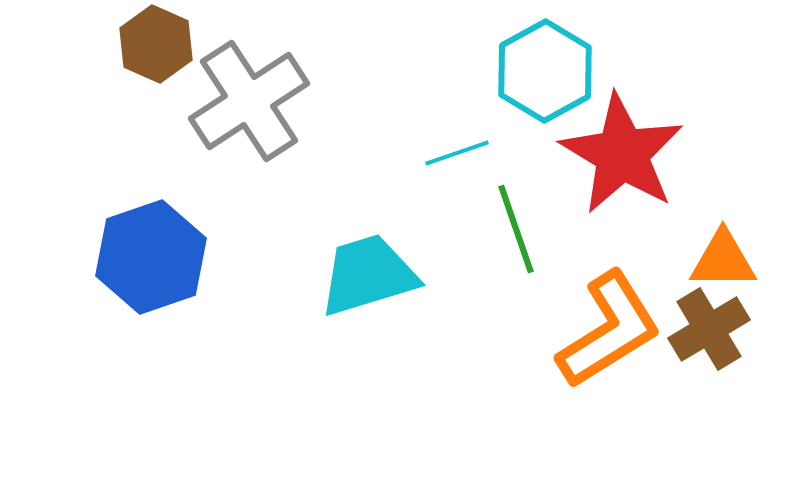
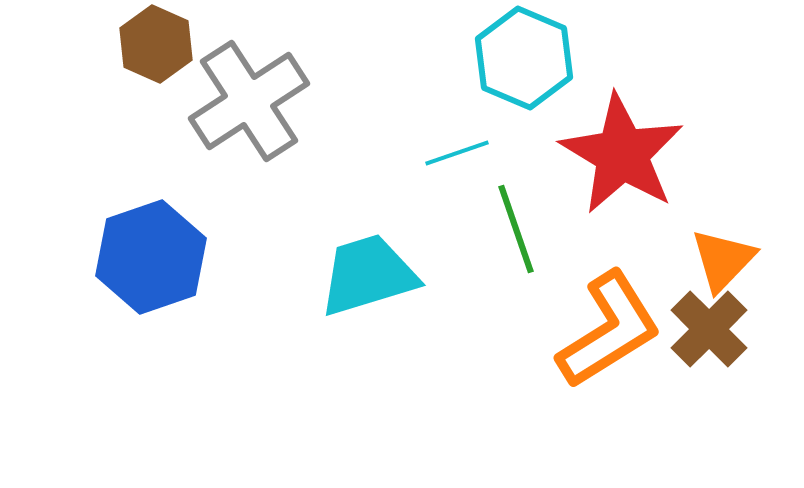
cyan hexagon: moved 21 px left, 13 px up; rotated 8 degrees counterclockwise
orange triangle: rotated 46 degrees counterclockwise
brown cross: rotated 14 degrees counterclockwise
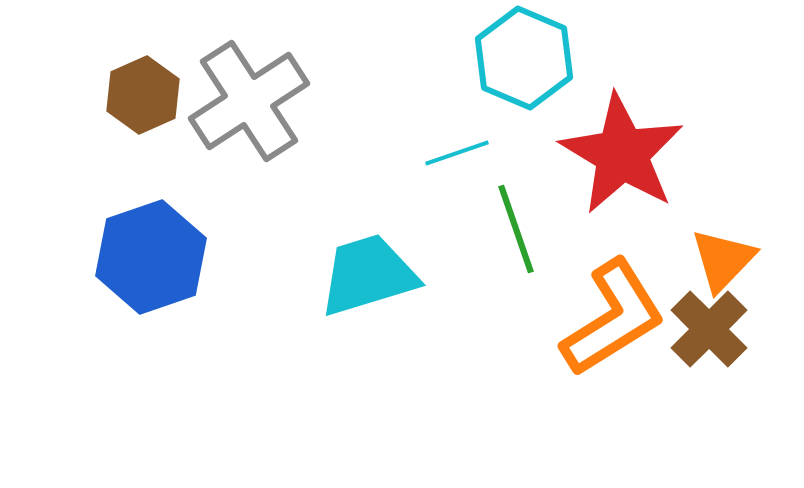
brown hexagon: moved 13 px left, 51 px down; rotated 12 degrees clockwise
orange L-shape: moved 4 px right, 12 px up
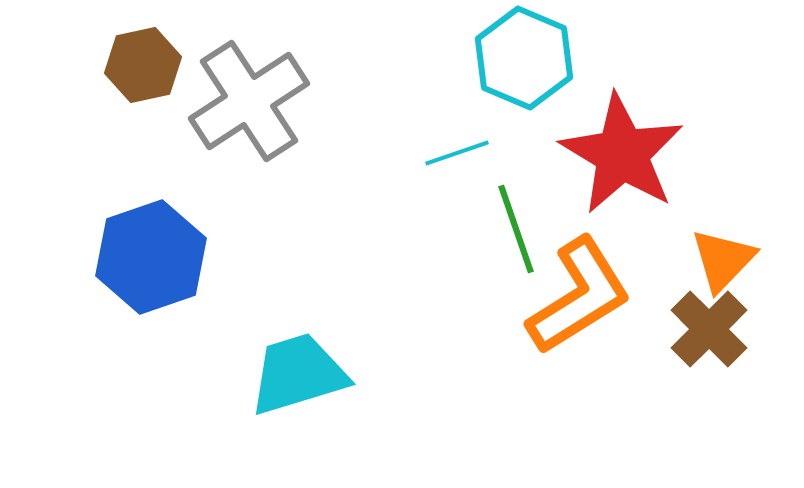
brown hexagon: moved 30 px up; rotated 12 degrees clockwise
cyan trapezoid: moved 70 px left, 99 px down
orange L-shape: moved 34 px left, 22 px up
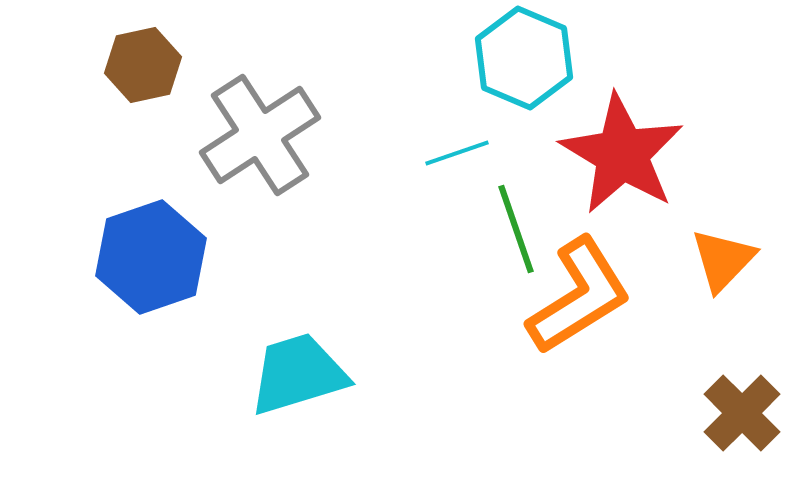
gray cross: moved 11 px right, 34 px down
brown cross: moved 33 px right, 84 px down
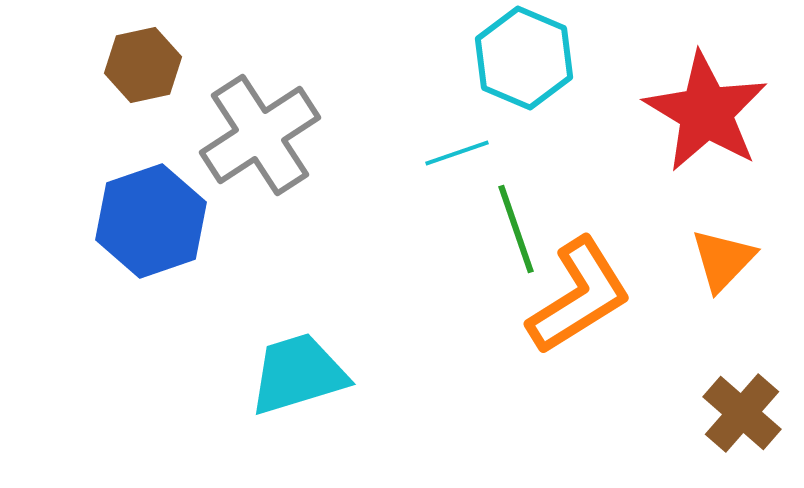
red star: moved 84 px right, 42 px up
blue hexagon: moved 36 px up
brown cross: rotated 4 degrees counterclockwise
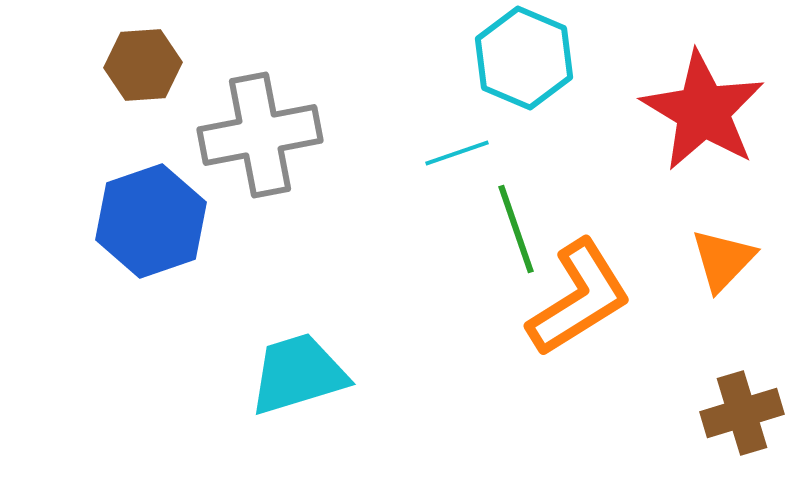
brown hexagon: rotated 8 degrees clockwise
red star: moved 3 px left, 1 px up
gray cross: rotated 22 degrees clockwise
orange L-shape: moved 2 px down
brown cross: rotated 32 degrees clockwise
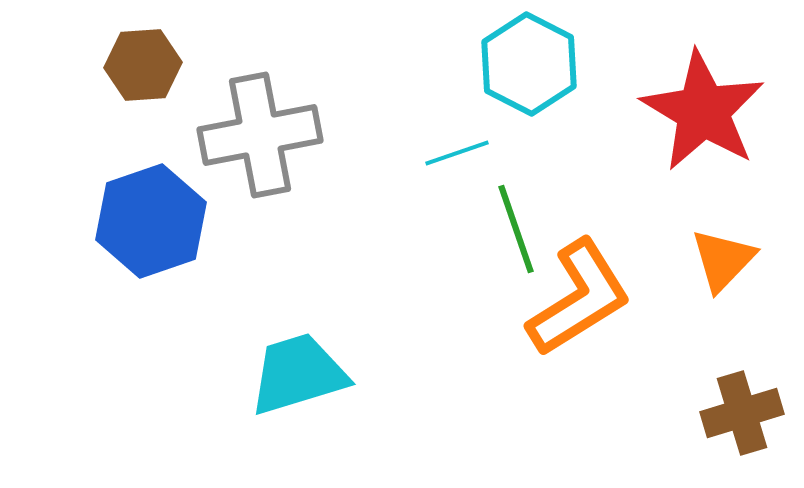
cyan hexagon: moved 5 px right, 6 px down; rotated 4 degrees clockwise
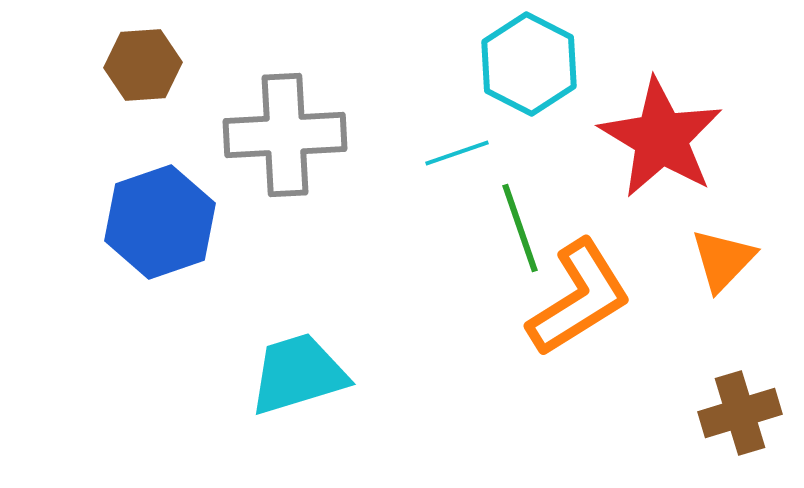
red star: moved 42 px left, 27 px down
gray cross: moved 25 px right; rotated 8 degrees clockwise
blue hexagon: moved 9 px right, 1 px down
green line: moved 4 px right, 1 px up
brown cross: moved 2 px left
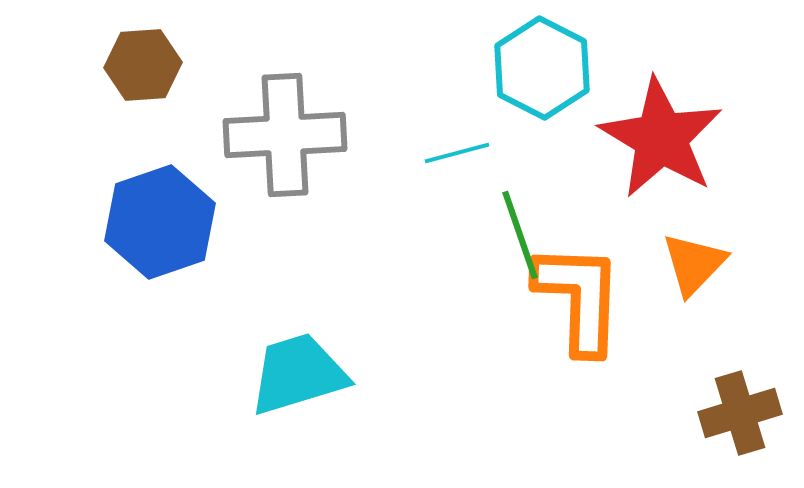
cyan hexagon: moved 13 px right, 4 px down
cyan line: rotated 4 degrees clockwise
green line: moved 7 px down
orange triangle: moved 29 px left, 4 px down
orange L-shape: rotated 56 degrees counterclockwise
